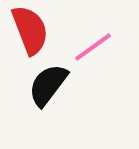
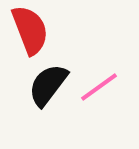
pink line: moved 6 px right, 40 px down
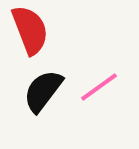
black semicircle: moved 5 px left, 6 px down
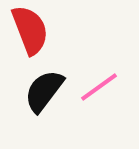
black semicircle: moved 1 px right
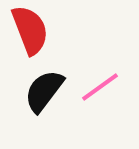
pink line: moved 1 px right
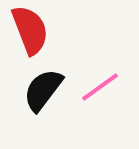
black semicircle: moved 1 px left, 1 px up
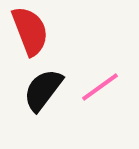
red semicircle: moved 1 px down
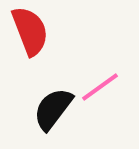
black semicircle: moved 10 px right, 19 px down
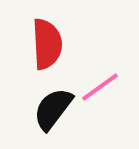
red semicircle: moved 17 px right, 13 px down; rotated 18 degrees clockwise
